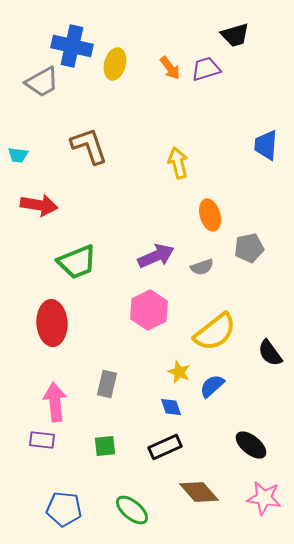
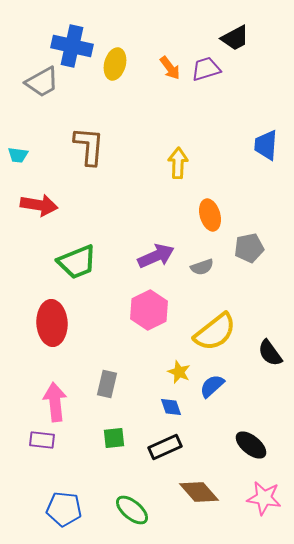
black trapezoid: moved 3 px down; rotated 12 degrees counterclockwise
brown L-shape: rotated 24 degrees clockwise
yellow arrow: rotated 16 degrees clockwise
green square: moved 9 px right, 8 px up
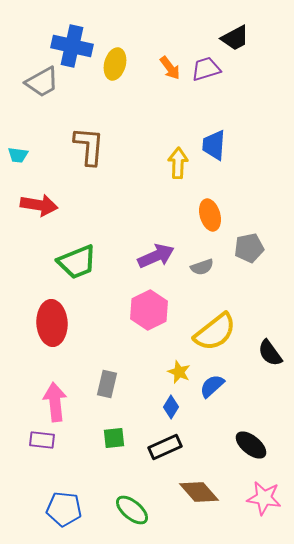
blue trapezoid: moved 52 px left
blue diamond: rotated 50 degrees clockwise
